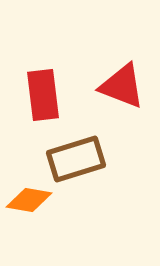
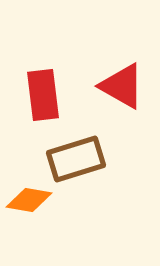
red triangle: rotated 9 degrees clockwise
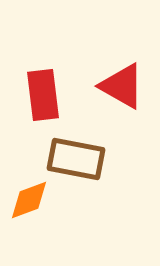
brown rectangle: rotated 28 degrees clockwise
orange diamond: rotated 30 degrees counterclockwise
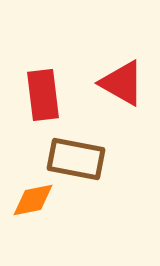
red triangle: moved 3 px up
orange diamond: moved 4 px right; rotated 9 degrees clockwise
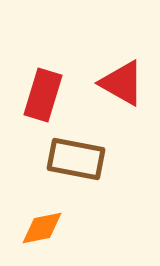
red rectangle: rotated 24 degrees clockwise
orange diamond: moved 9 px right, 28 px down
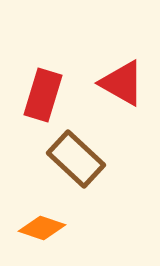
brown rectangle: rotated 32 degrees clockwise
orange diamond: rotated 30 degrees clockwise
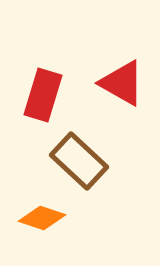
brown rectangle: moved 3 px right, 2 px down
orange diamond: moved 10 px up
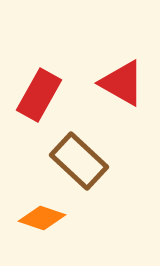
red rectangle: moved 4 px left; rotated 12 degrees clockwise
